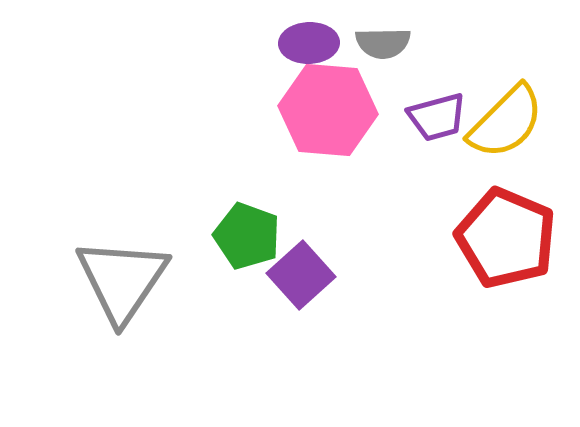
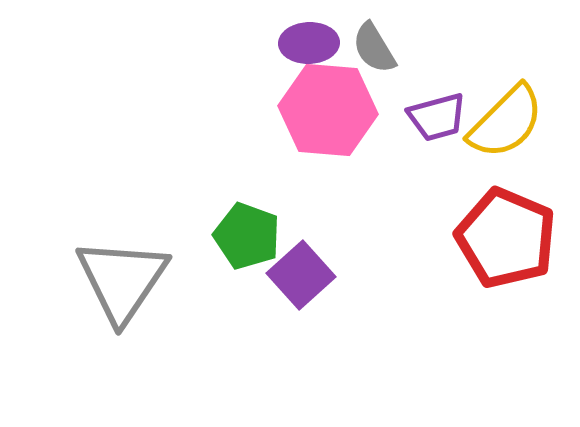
gray semicircle: moved 9 px left, 5 px down; rotated 60 degrees clockwise
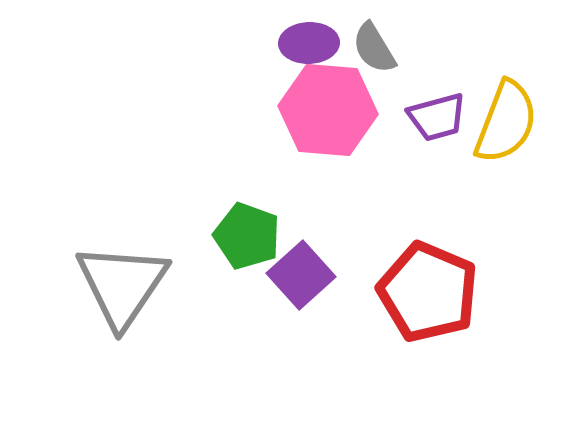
yellow semicircle: rotated 24 degrees counterclockwise
red pentagon: moved 78 px left, 54 px down
gray triangle: moved 5 px down
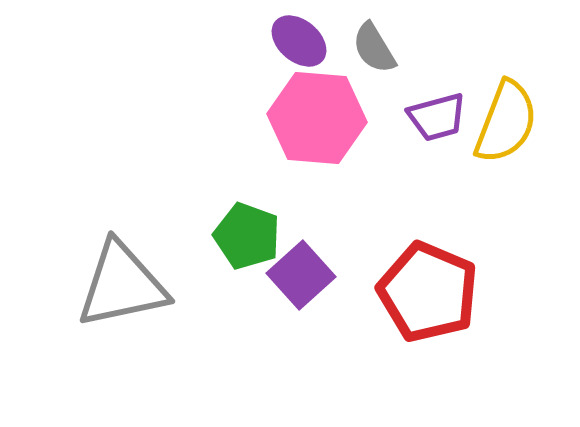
purple ellipse: moved 10 px left, 2 px up; rotated 42 degrees clockwise
pink hexagon: moved 11 px left, 8 px down
gray triangle: rotated 44 degrees clockwise
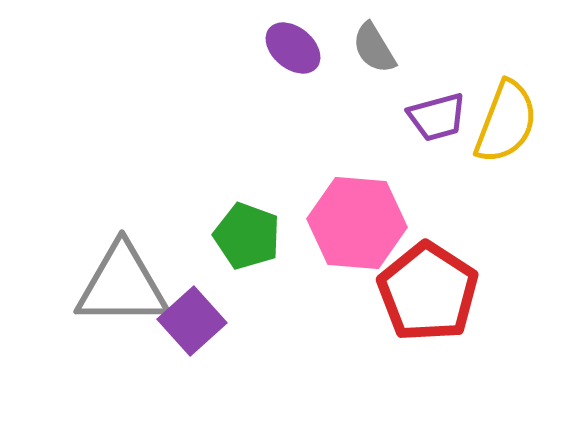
purple ellipse: moved 6 px left, 7 px down
pink hexagon: moved 40 px right, 105 px down
purple square: moved 109 px left, 46 px down
gray triangle: rotated 12 degrees clockwise
red pentagon: rotated 10 degrees clockwise
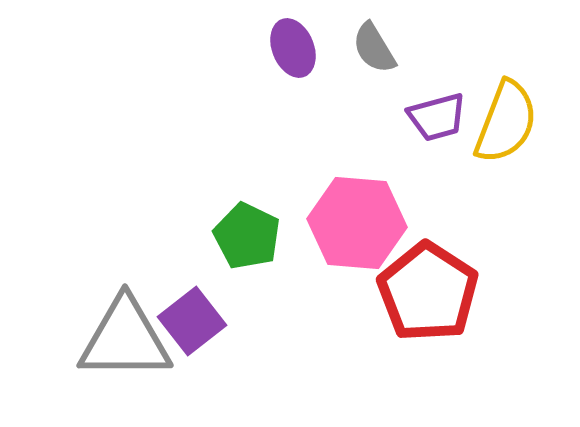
purple ellipse: rotated 28 degrees clockwise
green pentagon: rotated 6 degrees clockwise
gray triangle: moved 3 px right, 54 px down
purple square: rotated 4 degrees clockwise
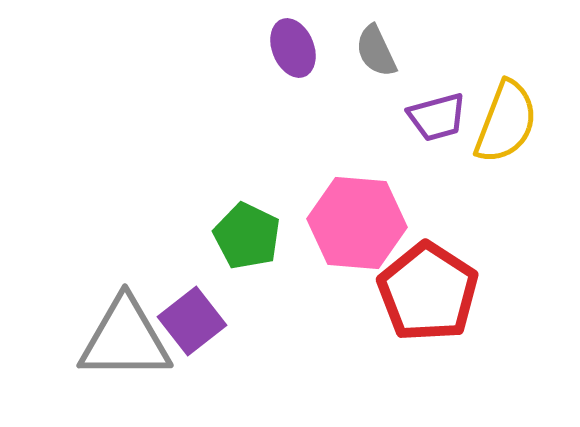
gray semicircle: moved 2 px right, 3 px down; rotated 6 degrees clockwise
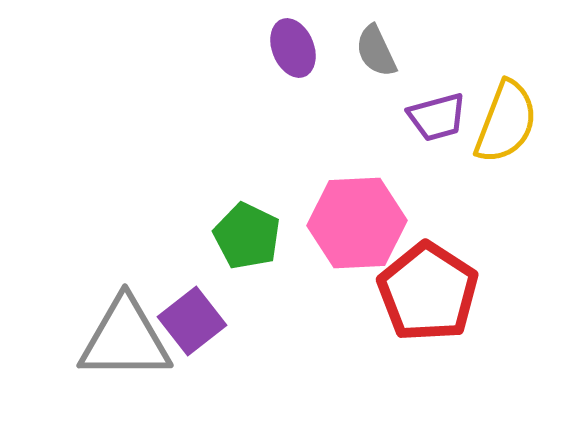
pink hexagon: rotated 8 degrees counterclockwise
